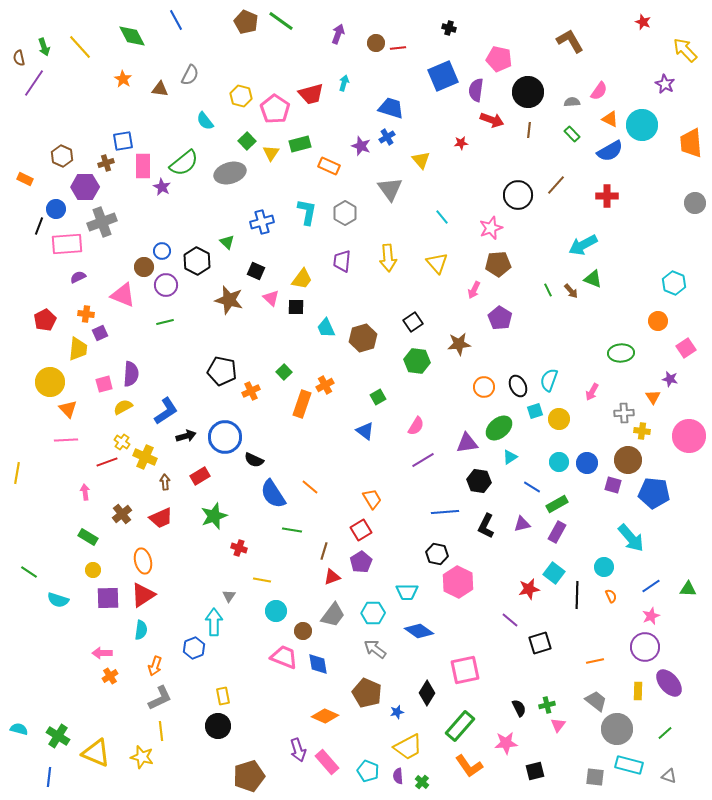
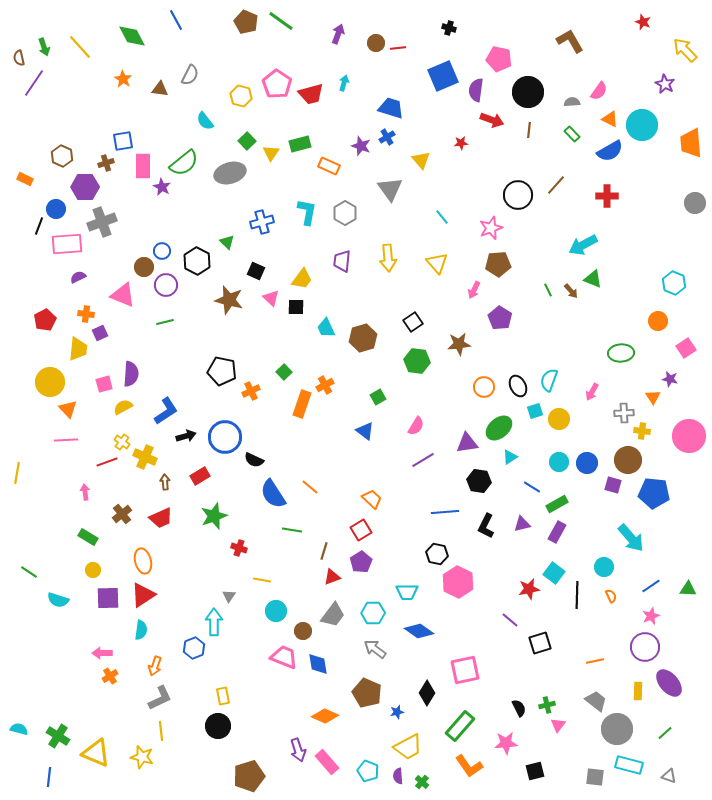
pink pentagon at (275, 109): moved 2 px right, 25 px up
orange trapezoid at (372, 499): rotated 15 degrees counterclockwise
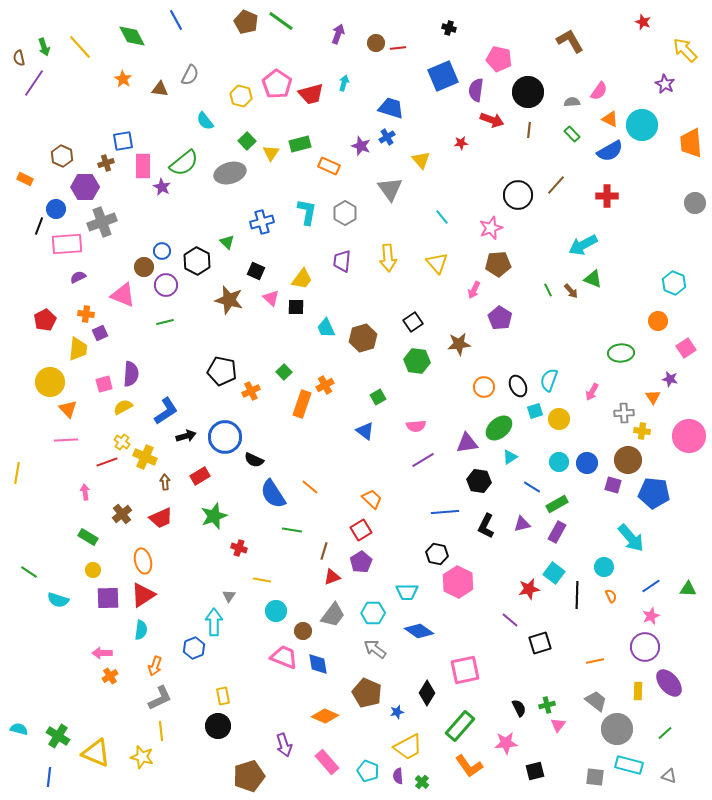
pink semicircle at (416, 426): rotated 54 degrees clockwise
purple arrow at (298, 750): moved 14 px left, 5 px up
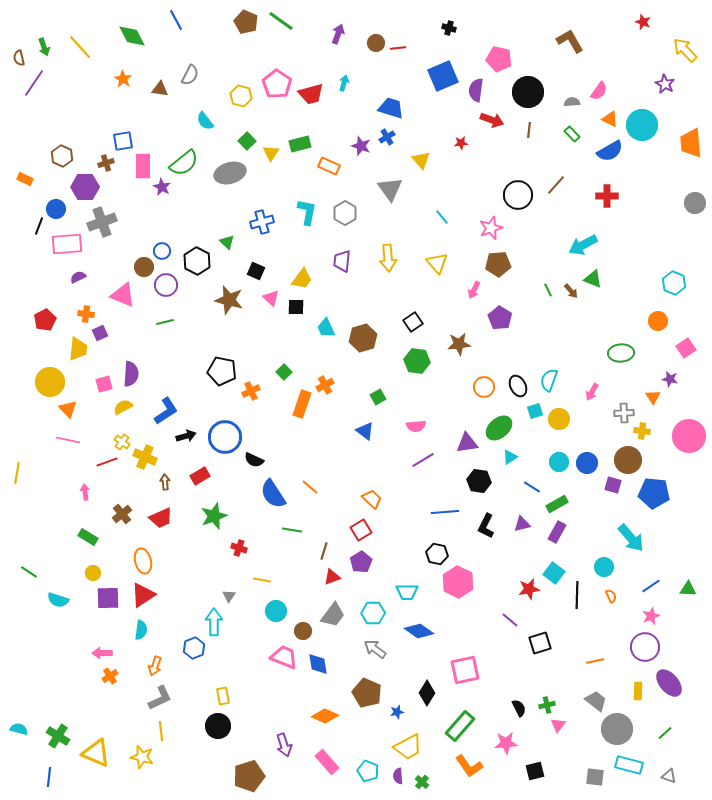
pink line at (66, 440): moved 2 px right; rotated 15 degrees clockwise
yellow circle at (93, 570): moved 3 px down
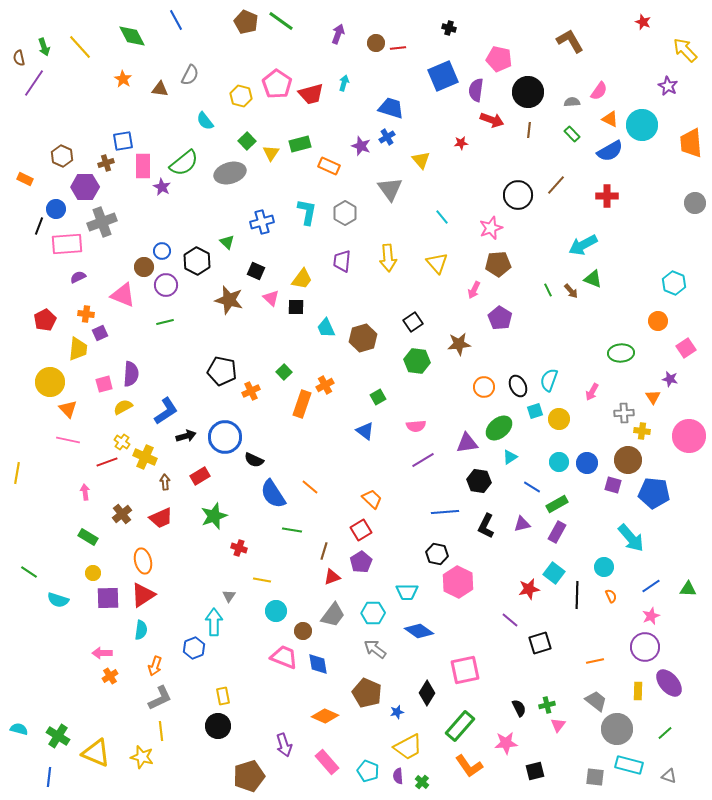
purple star at (665, 84): moved 3 px right, 2 px down
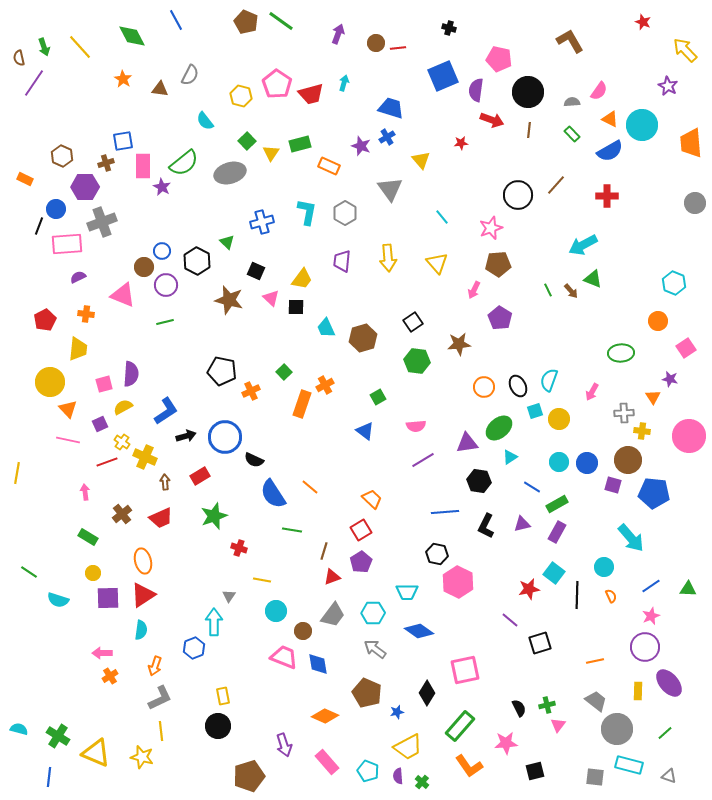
purple square at (100, 333): moved 91 px down
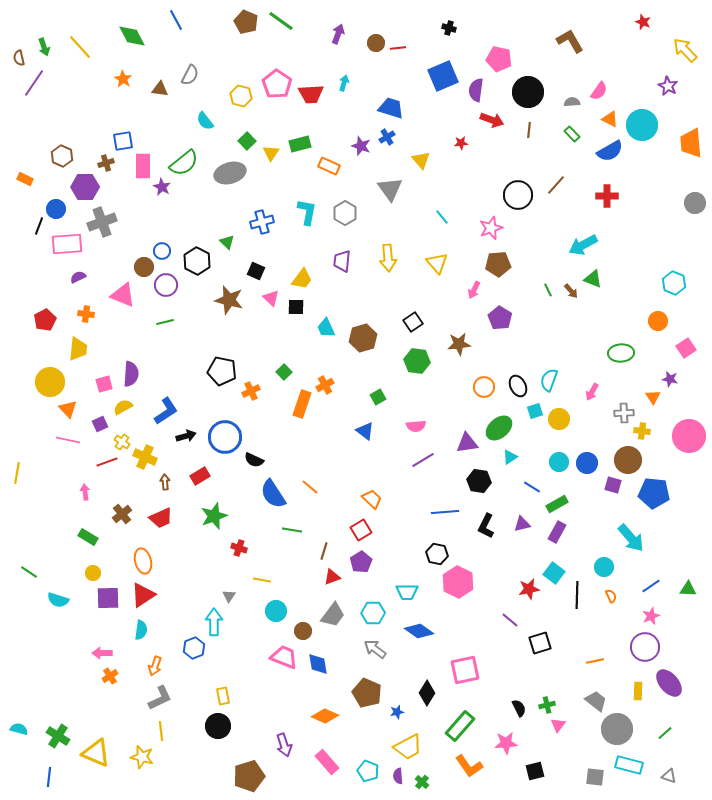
red trapezoid at (311, 94): rotated 12 degrees clockwise
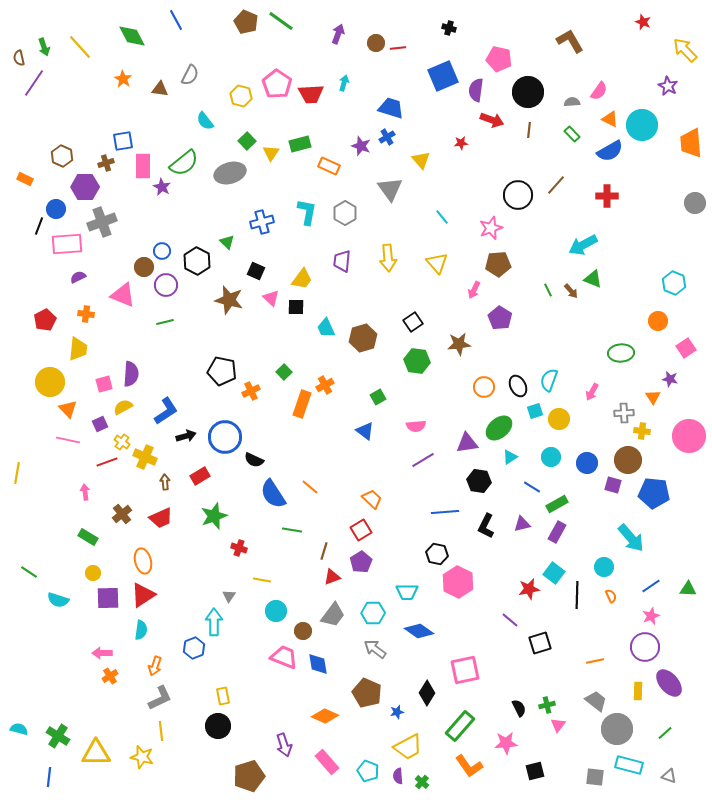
cyan circle at (559, 462): moved 8 px left, 5 px up
yellow triangle at (96, 753): rotated 24 degrees counterclockwise
